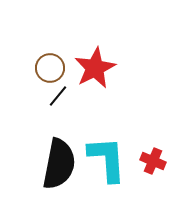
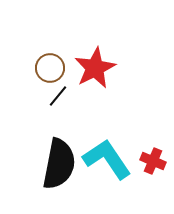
cyan L-shape: rotated 30 degrees counterclockwise
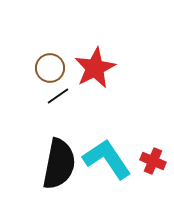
black line: rotated 15 degrees clockwise
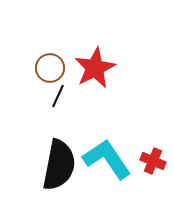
black line: rotated 30 degrees counterclockwise
black semicircle: moved 1 px down
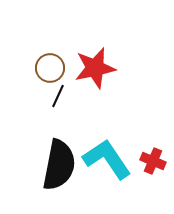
red star: rotated 15 degrees clockwise
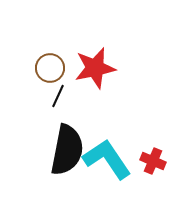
black semicircle: moved 8 px right, 15 px up
